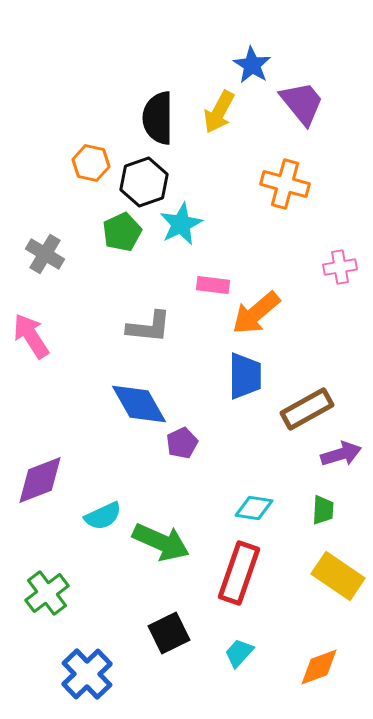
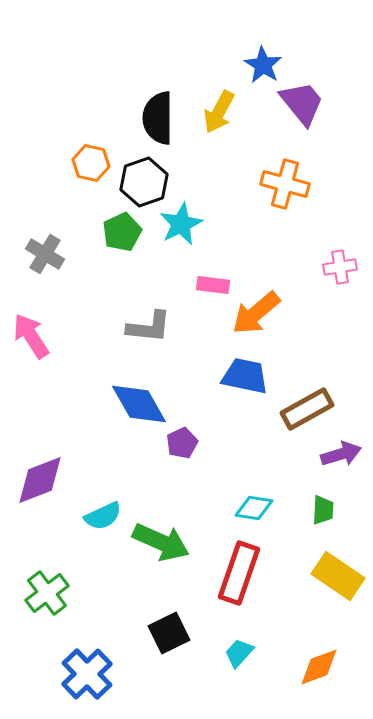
blue star: moved 11 px right
blue trapezoid: rotated 78 degrees counterclockwise
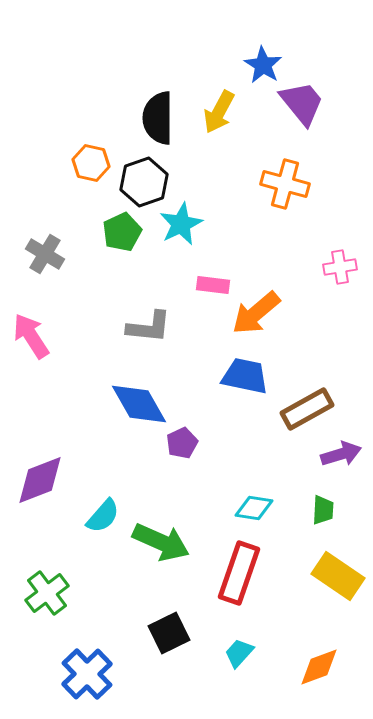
cyan semicircle: rotated 24 degrees counterclockwise
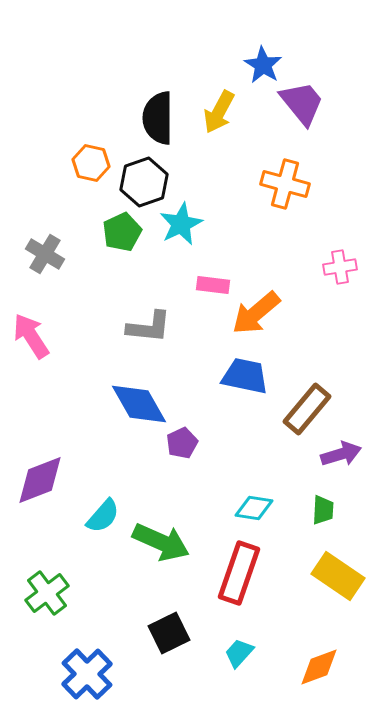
brown rectangle: rotated 21 degrees counterclockwise
